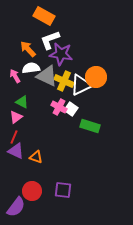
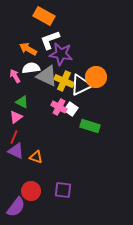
orange arrow: rotated 18 degrees counterclockwise
red circle: moved 1 px left
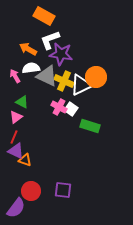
orange triangle: moved 11 px left, 3 px down
purple semicircle: moved 1 px down
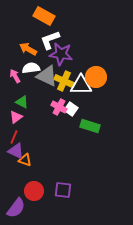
white triangle: rotated 25 degrees clockwise
red circle: moved 3 px right
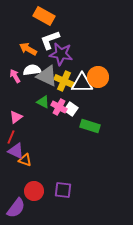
white semicircle: moved 1 px right, 2 px down
orange circle: moved 2 px right
white triangle: moved 1 px right, 2 px up
green triangle: moved 21 px right
red line: moved 3 px left
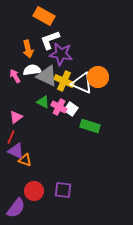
orange arrow: rotated 132 degrees counterclockwise
white triangle: rotated 25 degrees clockwise
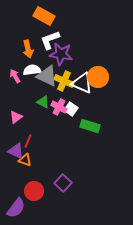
red line: moved 17 px right, 4 px down
purple square: moved 7 px up; rotated 36 degrees clockwise
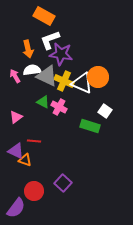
white square: moved 34 px right, 2 px down
red line: moved 6 px right; rotated 72 degrees clockwise
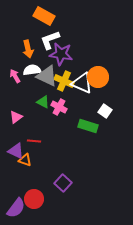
green rectangle: moved 2 px left
red circle: moved 8 px down
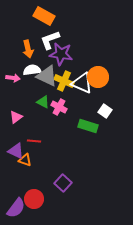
pink arrow: moved 2 px left, 2 px down; rotated 128 degrees clockwise
